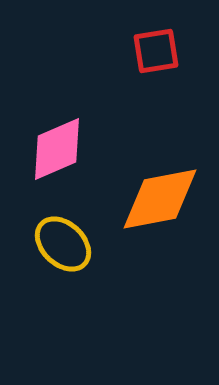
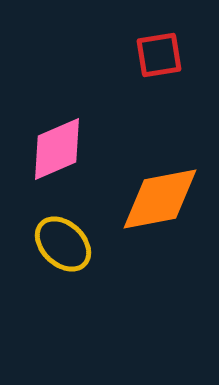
red square: moved 3 px right, 4 px down
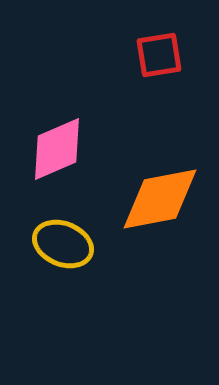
yellow ellipse: rotated 22 degrees counterclockwise
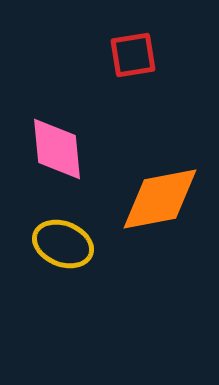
red square: moved 26 px left
pink diamond: rotated 72 degrees counterclockwise
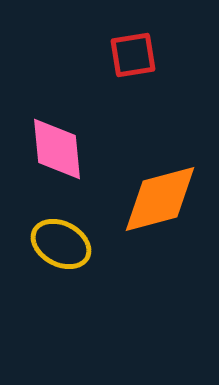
orange diamond: rotated 4 degrees counterclockwise
yellow ellipse: moved 2 px left; rotated 6 degrees clockwise
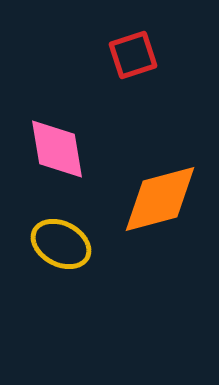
red square: rotated 9 degrees counterclockwise
pink diamond: rotated 4 degrees counterclockwise
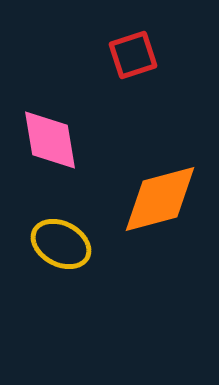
pink diamond: moved 7 px left, 9 px up
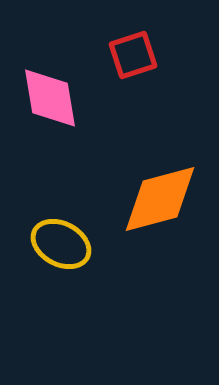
pink diamond: moved 42 px up
